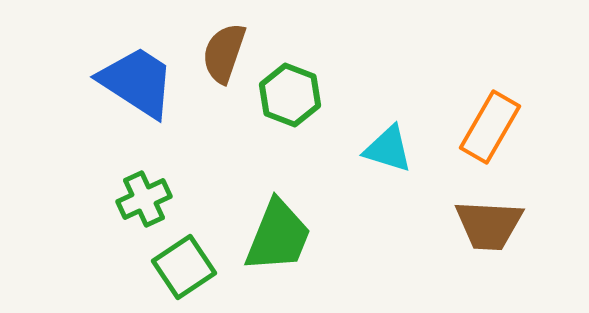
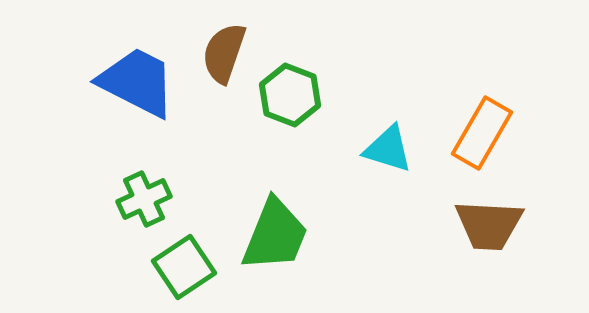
blue trapezoid: rotated 6 degrees counterclockwise
orange rectangle: moved 8 px left, 6 px down
green trapezoid: moved 3 px left, 1 px up
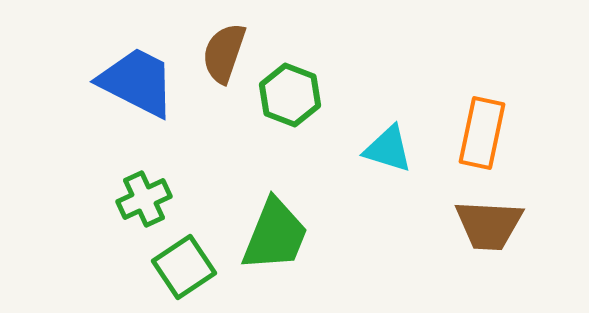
orange rectangle: rotated 18 degrees counterclockwise
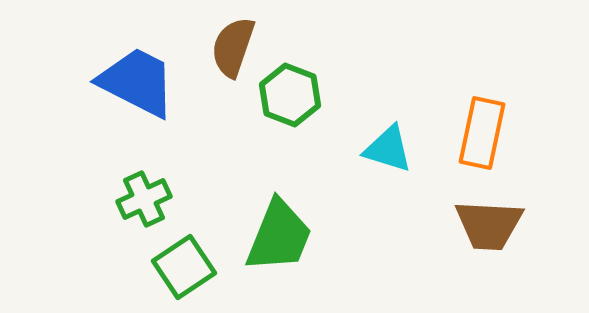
brown semicircle: moved 9 px right, 6 px up
green trapezoid: moved 4 px right, 1 px down
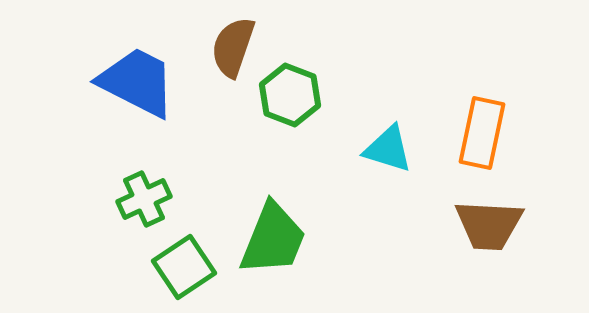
green trapezoid: moved 6 px left, 3 px down
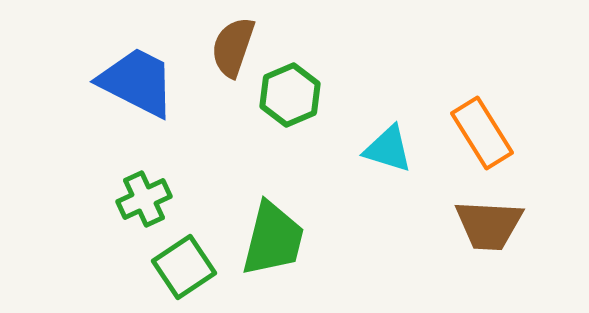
green hexagon: rotated 16 degrees clockwise
orange rectangle: rotated 44 degrees counterclockwise
green trapezoid: rotated 8 degrees counterclockwise
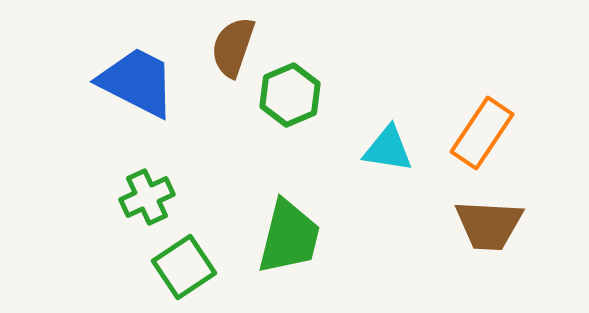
orange rectangle: rotated 66 degrees clockwise
cyan triangle: rotated 8 degrees counterclockwise
green cross: moved 3 px right, 2 px up
green trapezoid: moved 16 px right, 2 px up
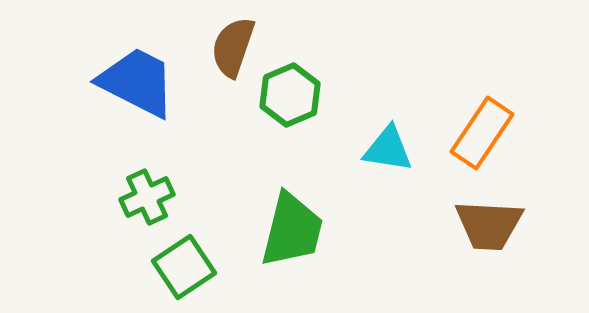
green trapezoid: moved 3 px right, 7 px up
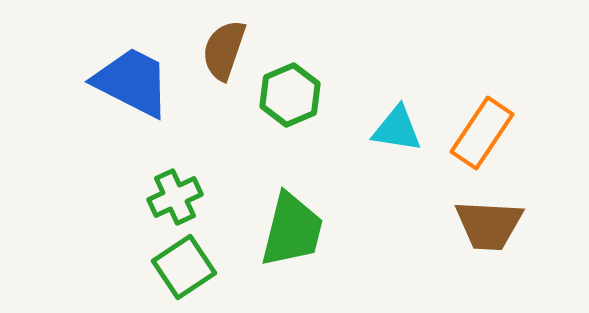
brown semicircle: moved 9 px left, 3 px down
blue trapezoid: moved 5 px left
cyan triangle: moved 9 px right, 20 px up
green cross: moved 28 px right
